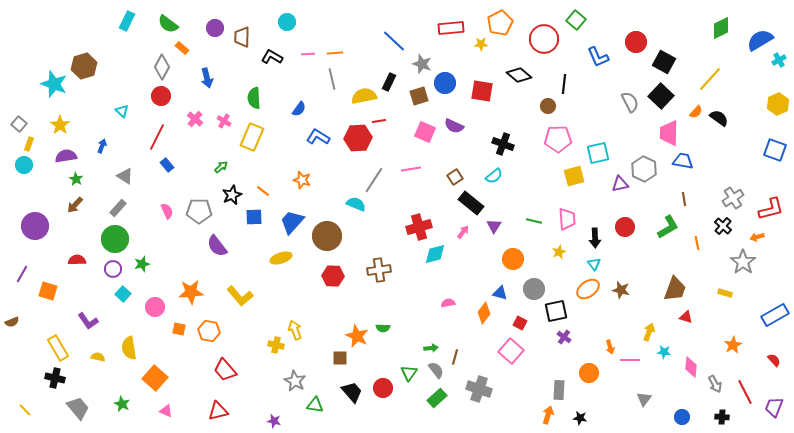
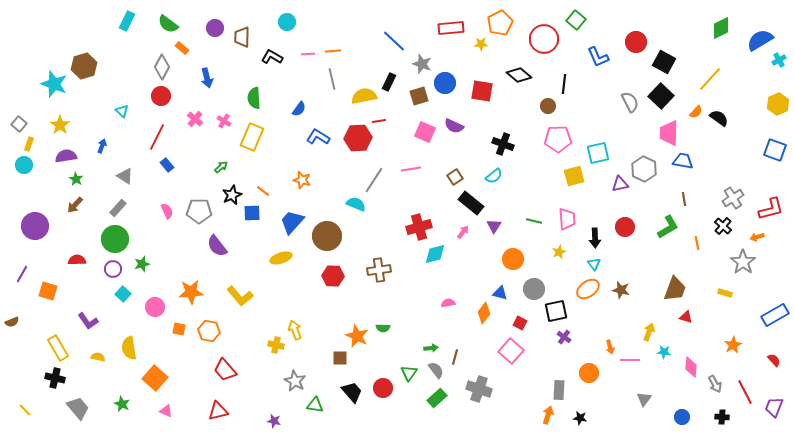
orange line at (335, 53): moved 2 px left, 2 px up
blue square at (254, 217): moved 2 px left, 4 px up
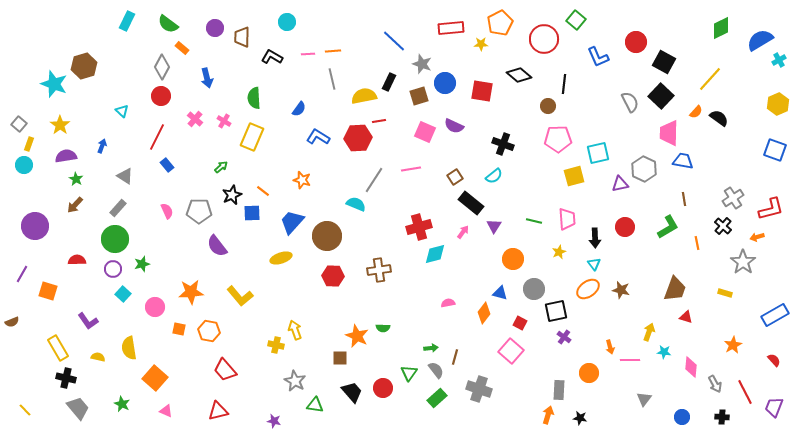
black cross at (55, 378): moved 11 px right
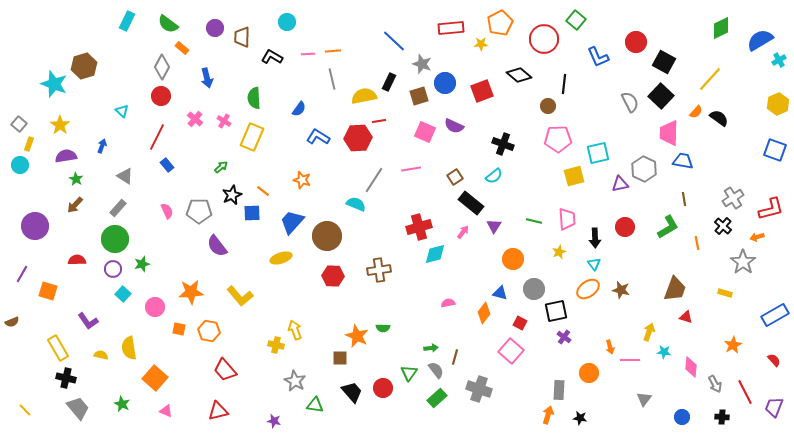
red square at (482, 91): rotated 30 degrees counterclockwise
cyan circle at (24, 165): moved 4 px left
yellow semicircle at (98, 357): moved 3 px right, 2 px up
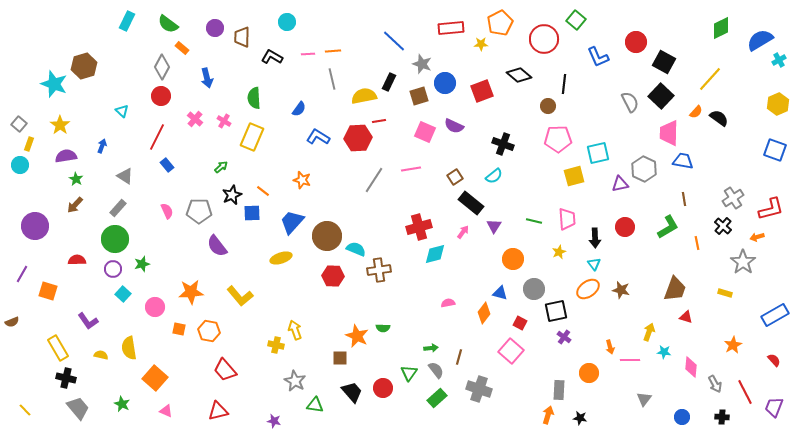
cyan semicircle at (356, 204): moved 45 px down
brown line at (455, 357): moved 4 px right
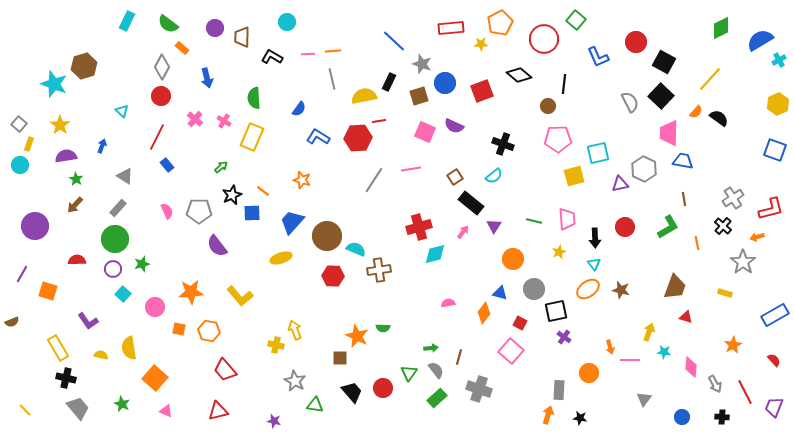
brown trapezoid at (675, 289): moved 2 px up
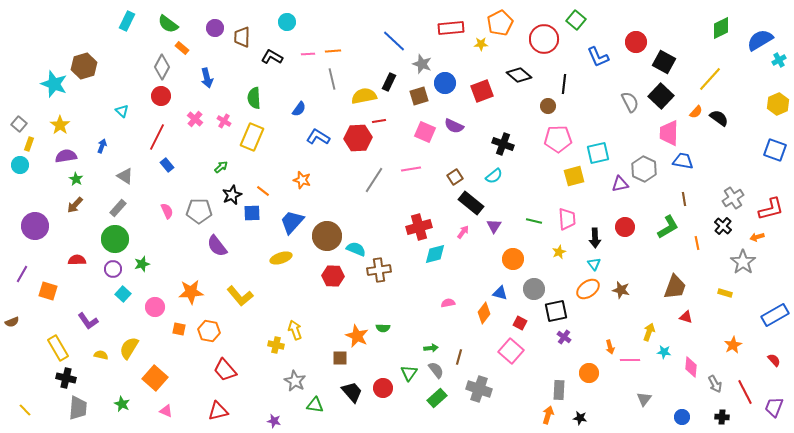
yellow semicircle at (129, 348): rotated 40 degrees clockwise
gray trapezoid at (78, 408): rotated 45 degrees clockwise
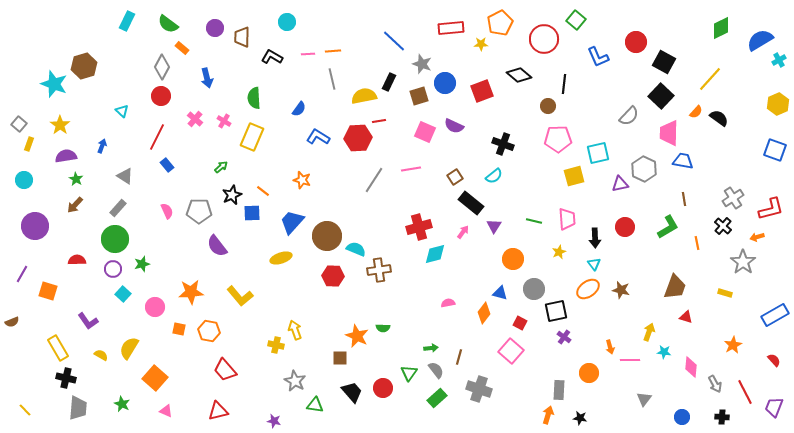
gray semicircle at (630, 102): moved 1 px left, 14 px down; rotated 70 degrees clockwise
cyan circle at (20, 165): moved 4 px right, 15 px down
yellow semicircle at (101, 355): rotated 16 degrees clockwise
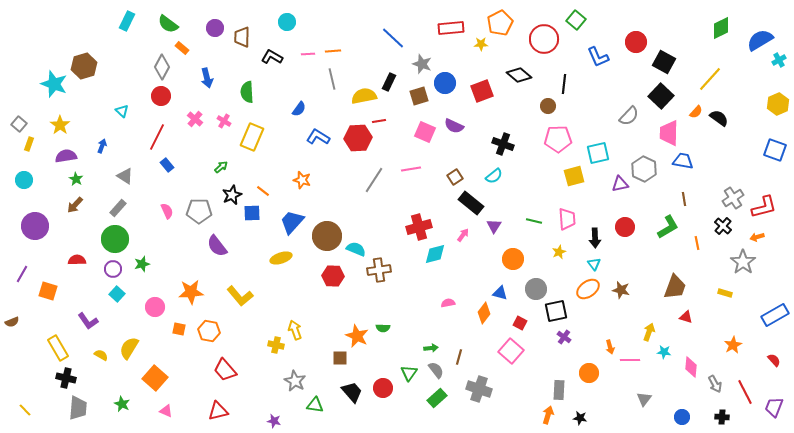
blue line at (394, 41): moved 1 px left, 3 px up
green semicircle at (254, 98): moved 7 px left, 6 px up
red L-shape at (771, 209): moved 7 px left, 2 px up
pink arrow at (463, 232): moved 3 px down
gray circle at (534, 289): moved 2 px right
cyan square at (123, 294): moved 6 px left
